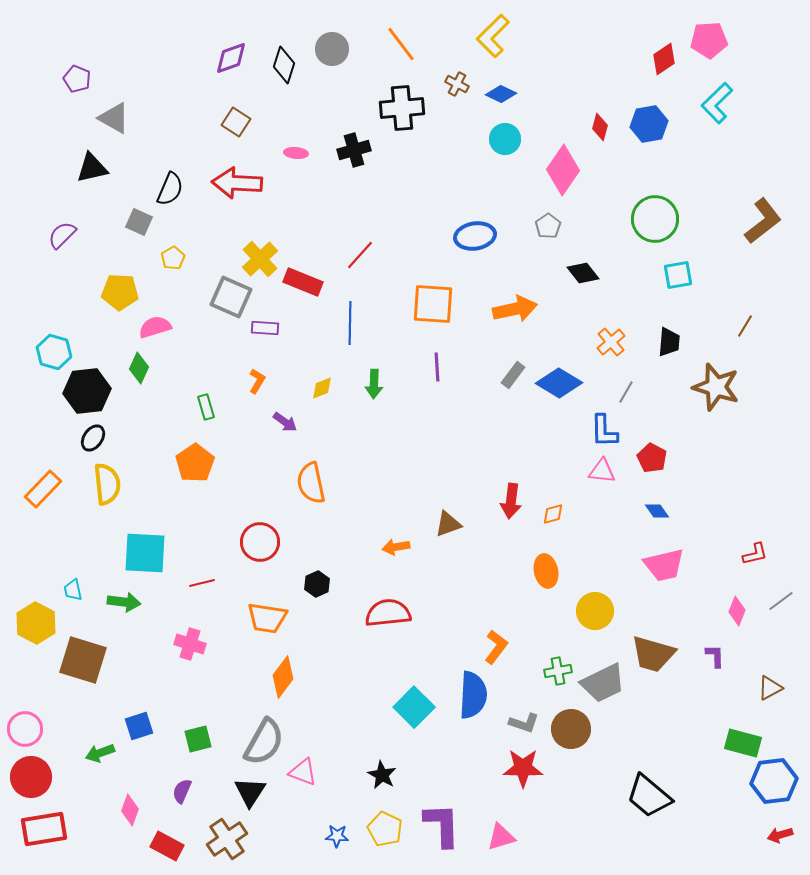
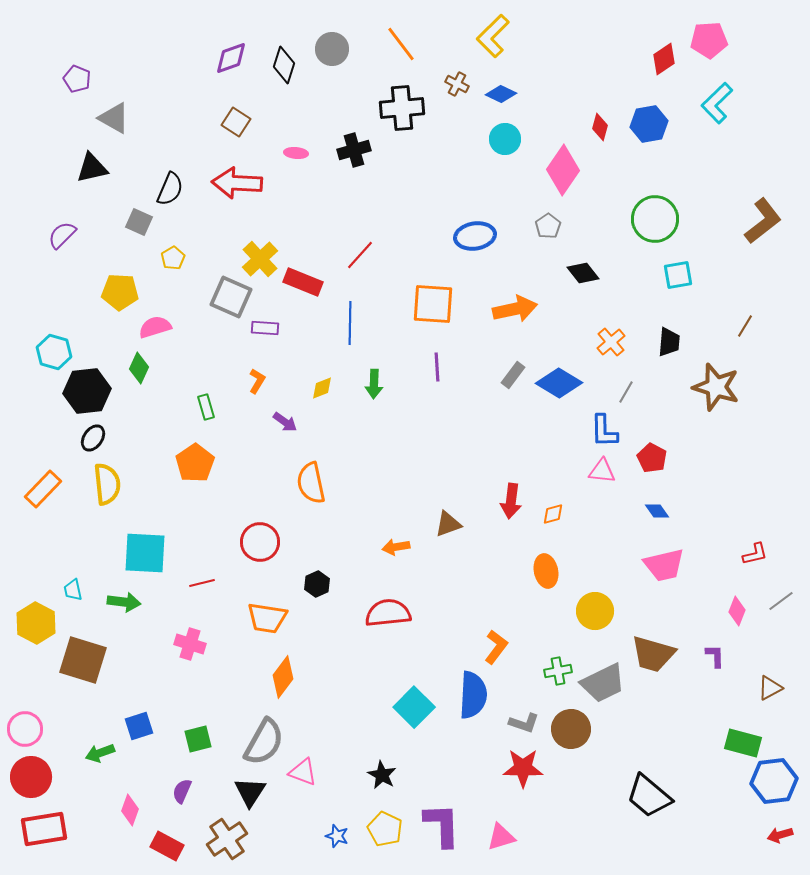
blue star at (337, 836): rotated 15 degrees clockwise
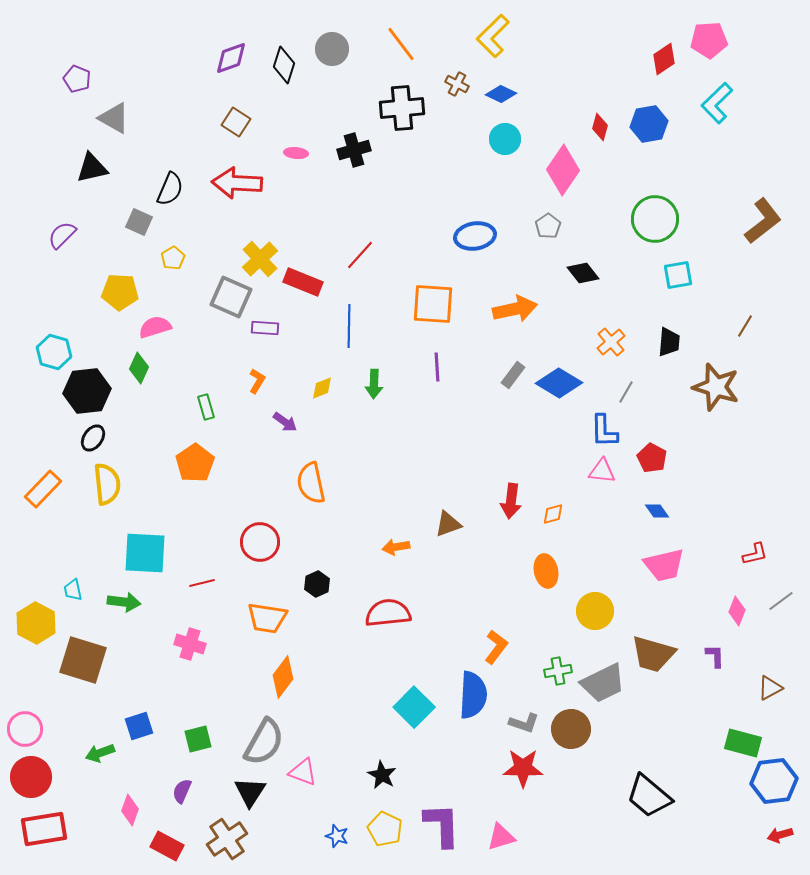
blue line at (350, 323): moved 1 px left, 3 px down
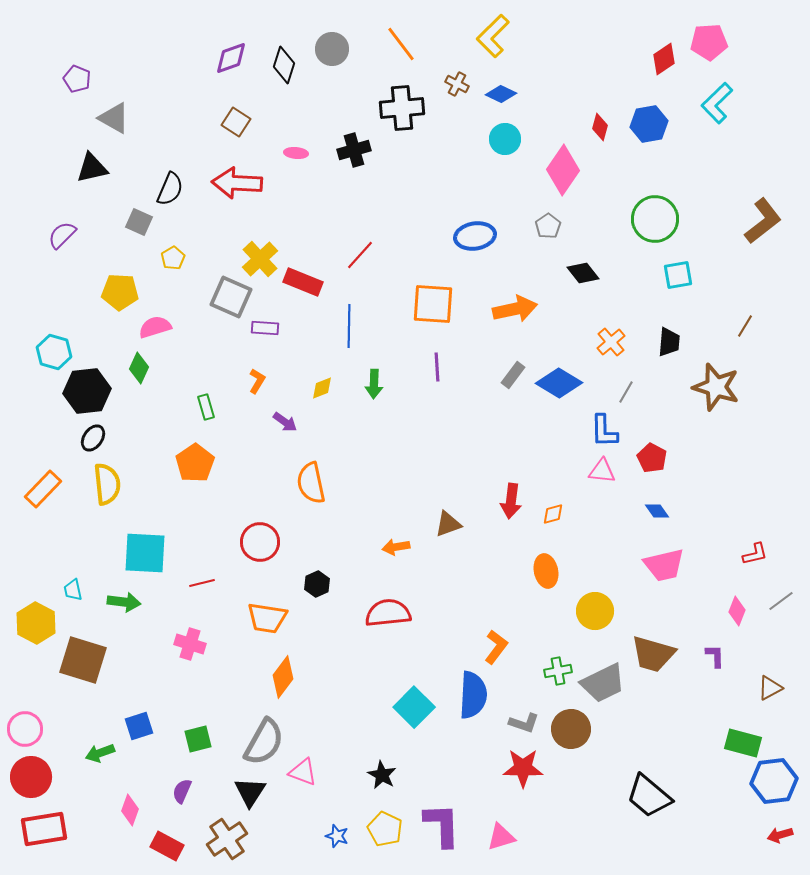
pink pentagon at (709, 40): moved 2 px down
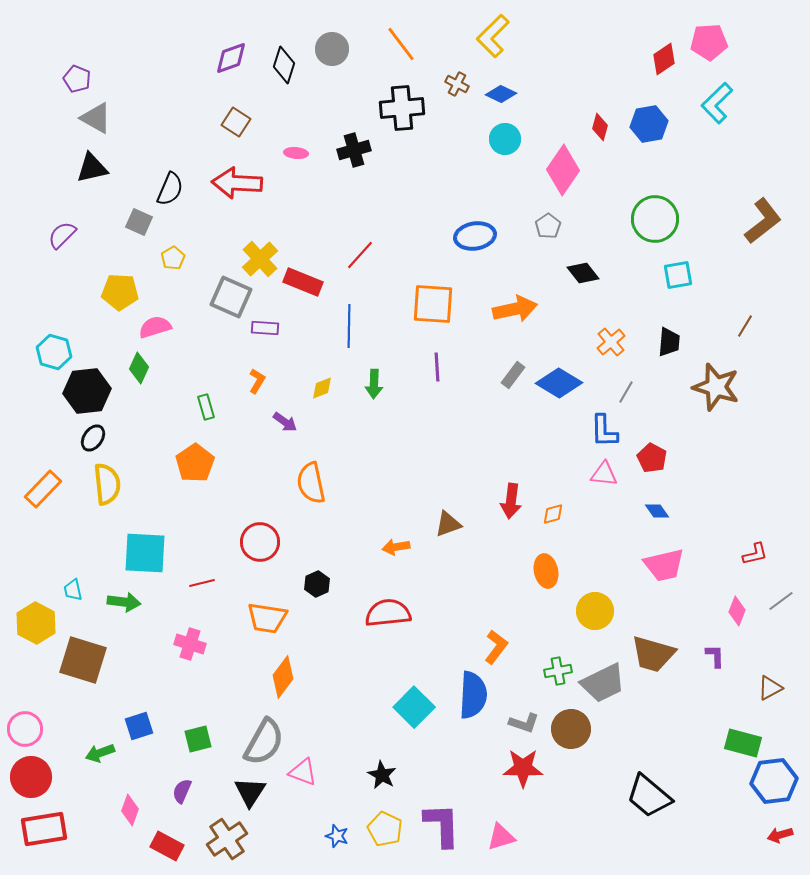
gray triangle at (114, 118): moved 18 px left
pink triangle at (602, 471): moved 2 px right, 3 px down
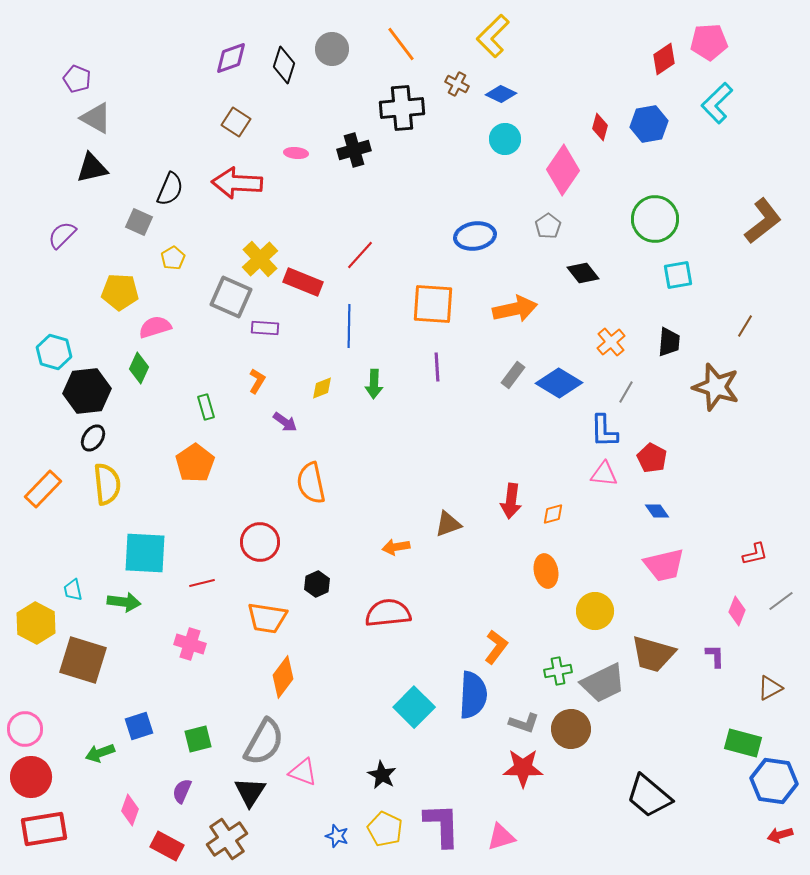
blue hexagon at (774, 781): rotated 15 degrees clockwise
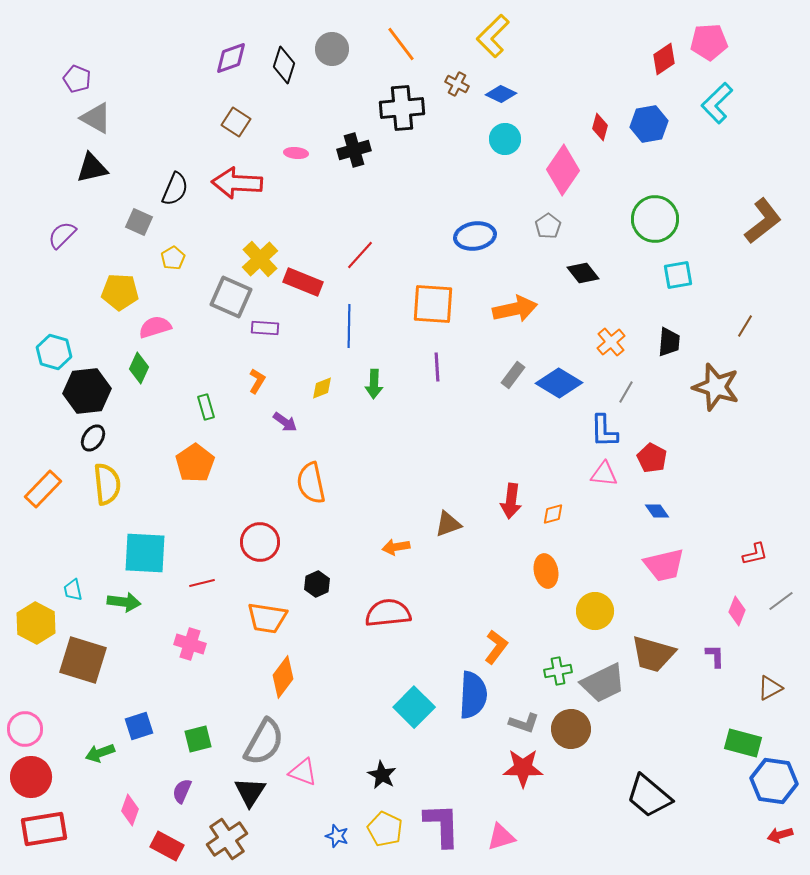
black semicircle at (170, 189): moved 5 px right
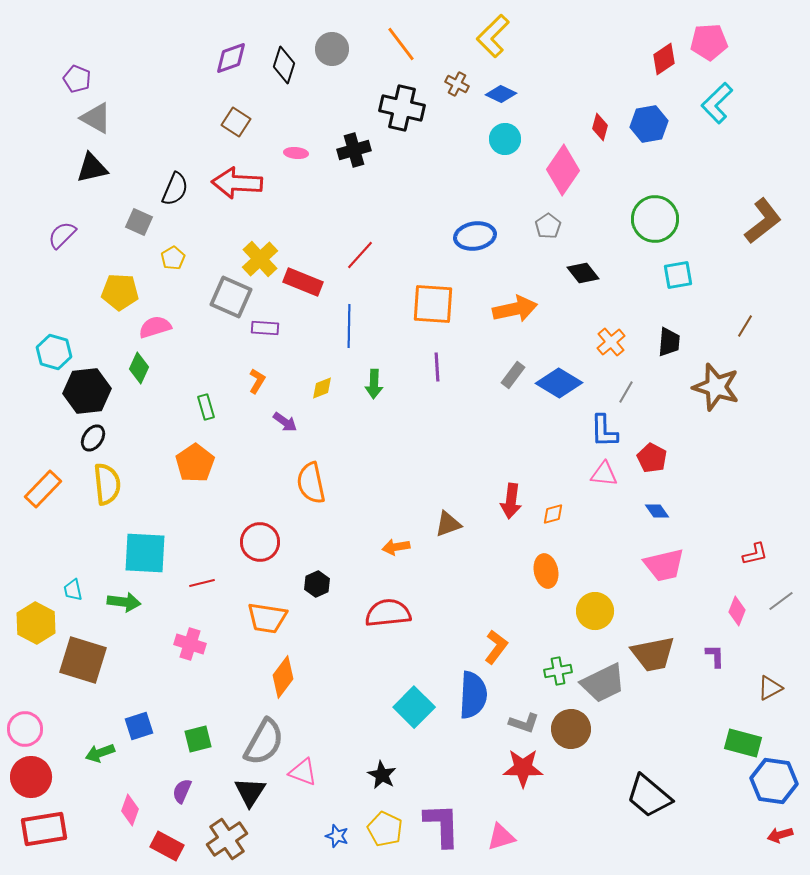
black cross at (402, 108): rotated 18 degrees clockwise
brown trapezoid at (653, 654): rotated 27 degrees counterclockwise
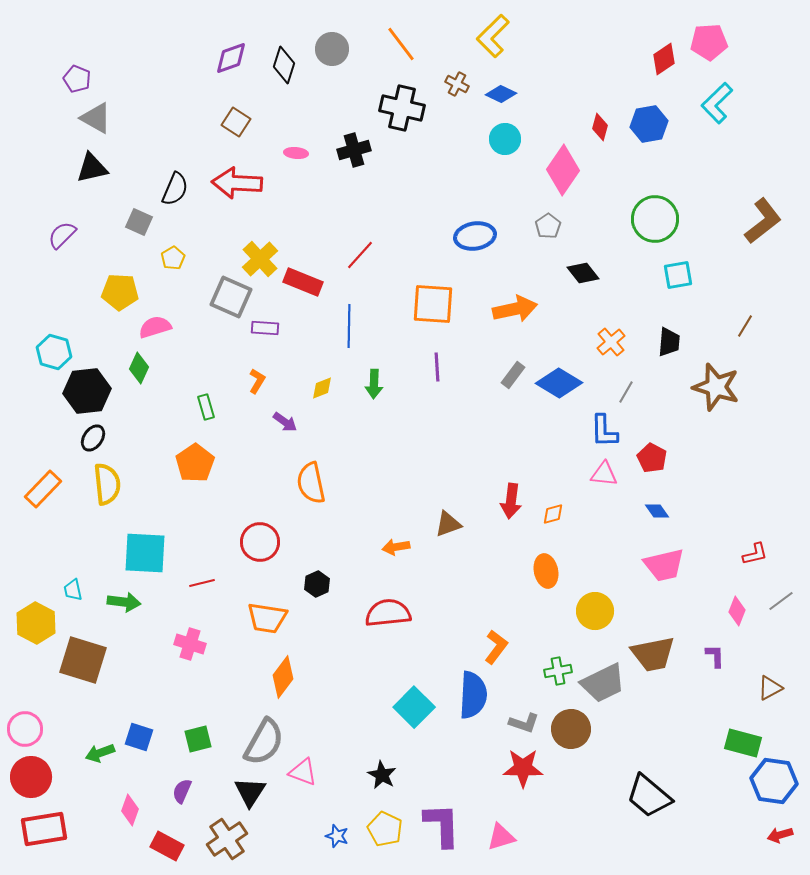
blue square at (139, 726): moved 11 px down; rotated 36 degrees clockwise
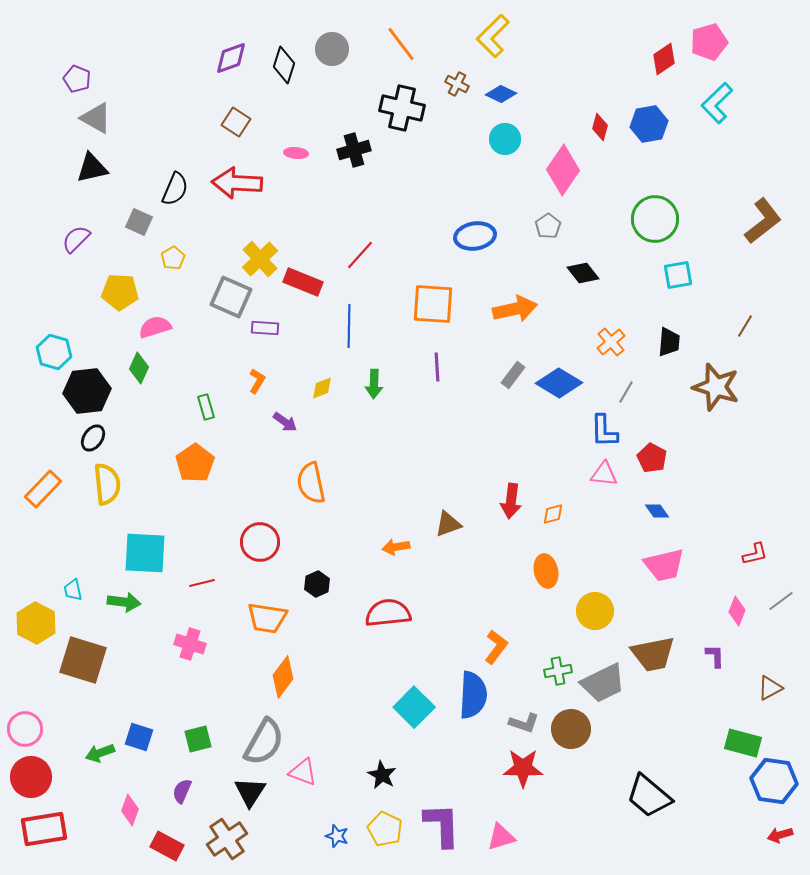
pink pentagon at (709, 42): rotated 12 degrees counterclockwise
purple semicircle at (62, 235): moved 14 px right, 4 px down
